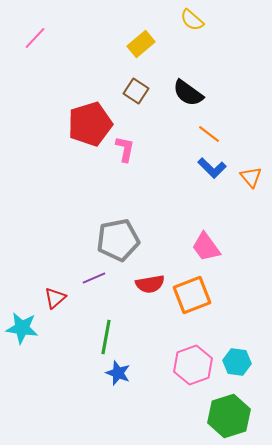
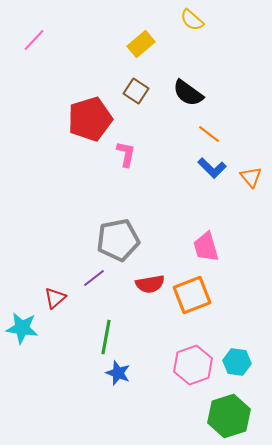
pink line: moved 1 px left, 2 px down
red pentagon: moved 5 px up
pink L-shape: moved 1 px right, 5 px down
pink trapezoid: rotated 20 degrees clockwise
purple line: rotated 15 degrees counterclockwise
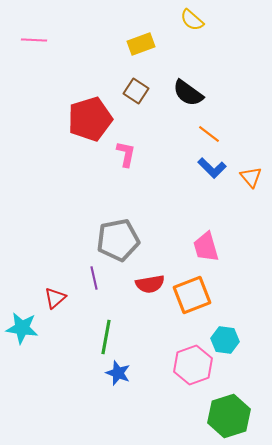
pink line: rotated 50 degrees clockwise
yellow rectangle: rotated 20 degrees clockwise
purple line: rotated 65 degrees counterclockwise
cyan hexagon: moved 12 px left, 22 px up
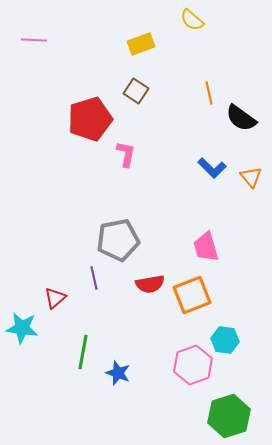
black semicircle: moved 53 px right, 25 px down
orange line: moved 41 px up; rotated 40 degrees clockwise
green line: moved 23 px left, 15 px down
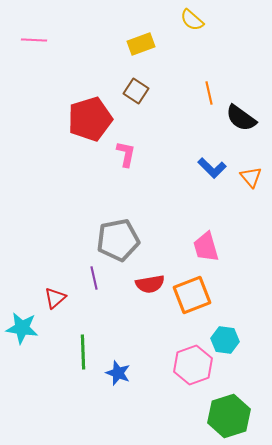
green line: rotated 12 degrees counterclockwise
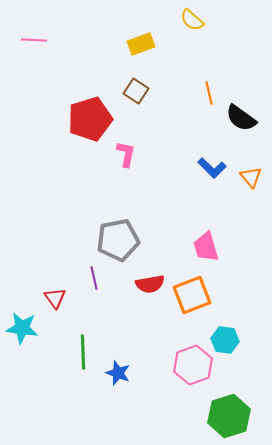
red triangle: rotated 25 degrees counterclockwise
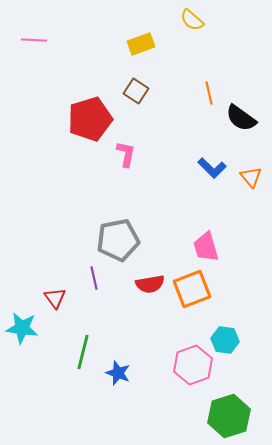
orange square: moved 6 px up
green line: rotated 16 degrees clockwise
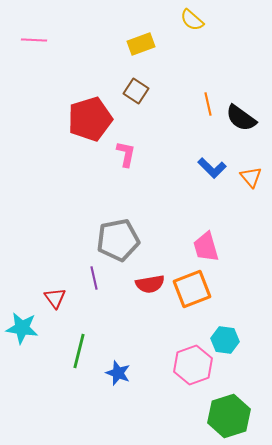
orange line: moved 1 px left, 11 px down
green line: moved 4 px left, 1 px up
